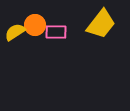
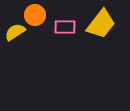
orange circle: moved 10 px up
pink rectangle: moved 9 px right, 5 px up
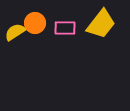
orange circle: moved 8 px down
pink rectangle: moved 1 px down
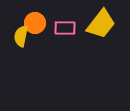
yellow semicircle: moved 6 px right, 4 px down; rotated 45 degrees counterclockwise
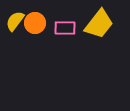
yellow trapezoid: moved 2 px left
yellow semicircle: moved 6 px left, 15 px up; rotated 25 degrees clockwise
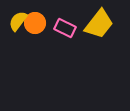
yellow semicircle: moved 3 px right
pink rectangle: rotated 25 degrees clockwise
